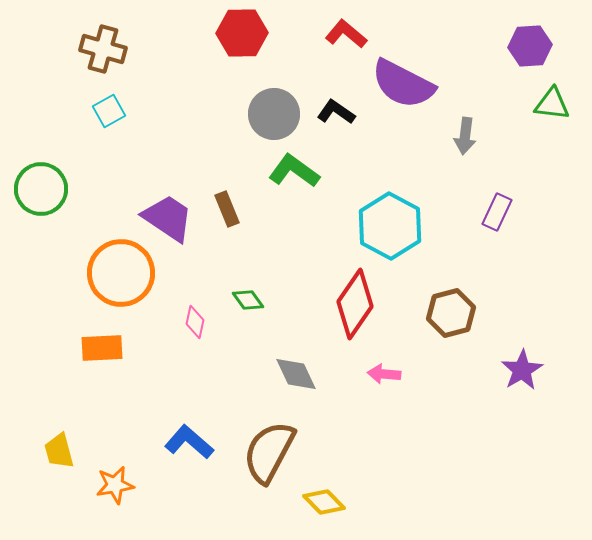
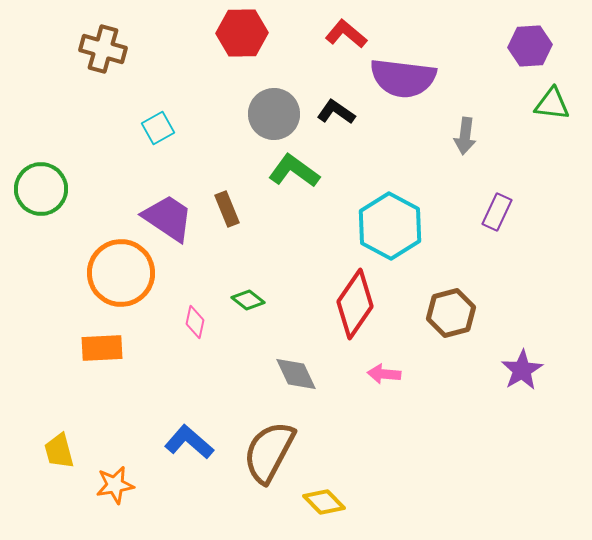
purple semicircle: moved 6 px up; rotated 20 degrees counterclockwise
cyan square: moved 49 px right, 17 px down
green diamond: rotated 16 degrees counterclockwise
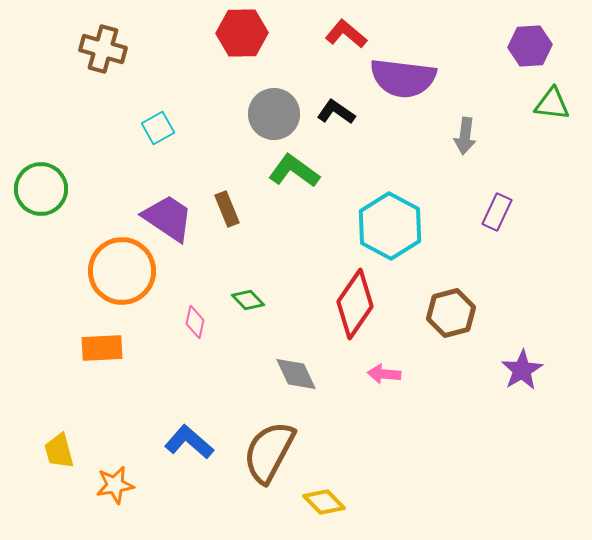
orange circle: moved 1 px right, 2 px up
green diamond: rotated 8 degrees clockwise
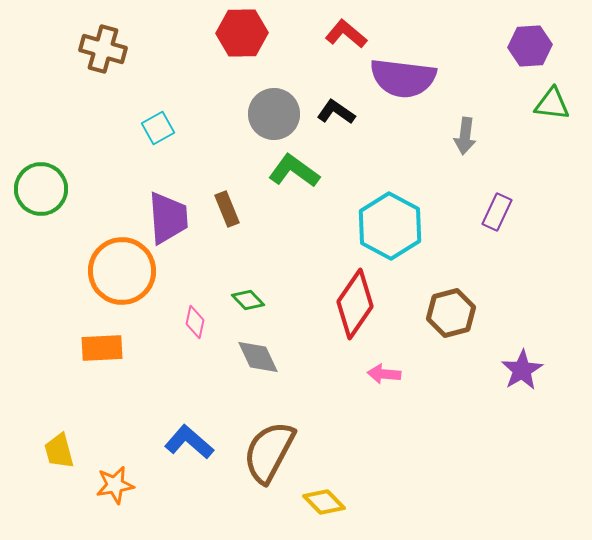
purple trapezoid: rotated 52 degrees clockwise
gray diamond: moved 38 px left, 17 px up
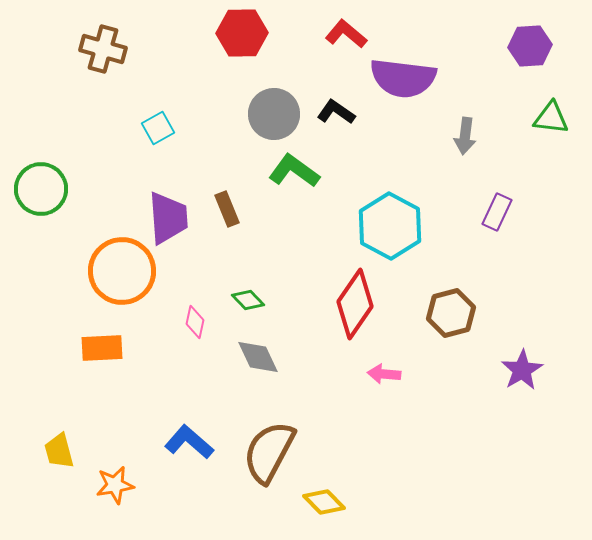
green triangle: moved 1 px left, 14 px down
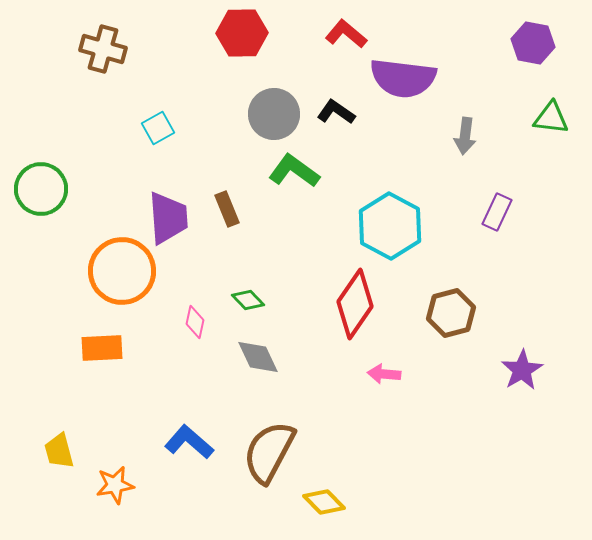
purple hexagon: moved 3 px right, 3 px up; rotated 15 degrees clockwise
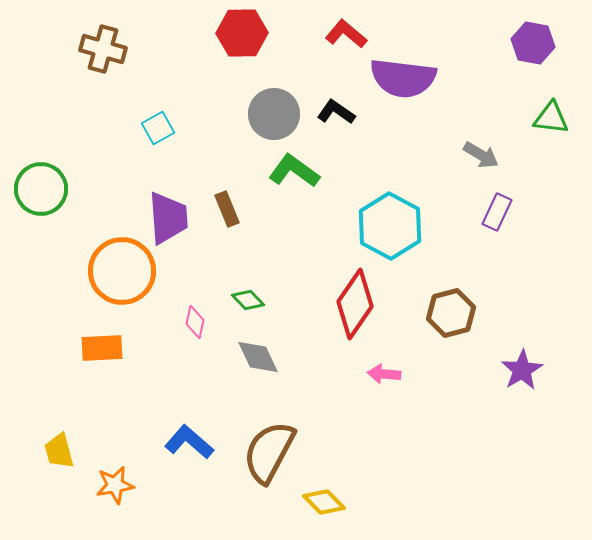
gray arrow: moved 16 px right, 19 px down; rotated 66 degrees counterclockwise
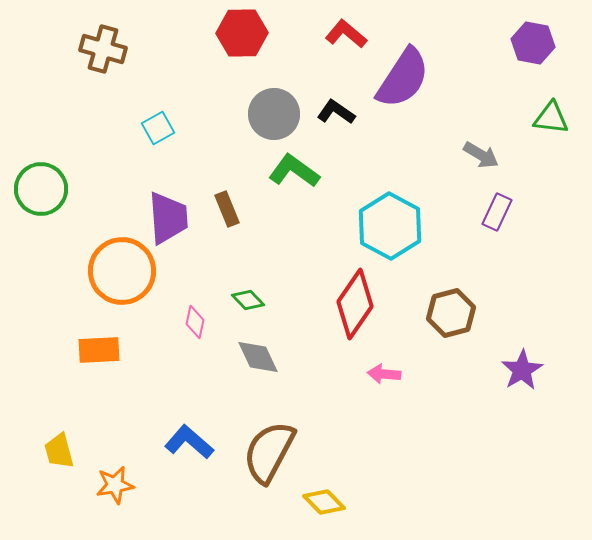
purple semicircle: rotated 64 degrees counterclockwise
orange rectangle: moved 3 px left, 2 px down
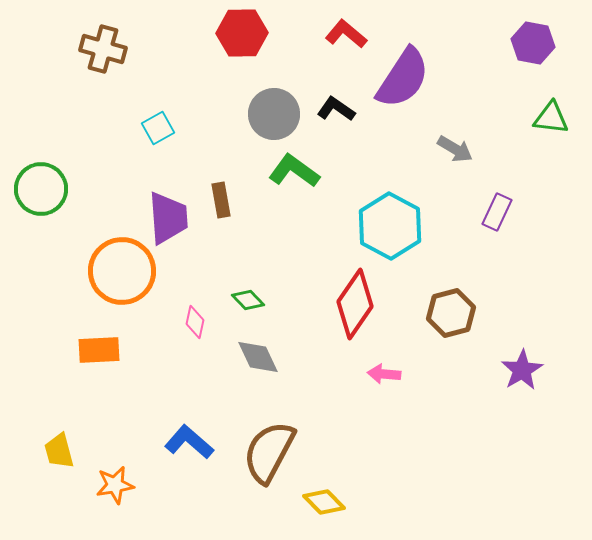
black L-shape: moved 3 px up
gray arrow: moved 26 px left, 6 px up
brown rectangle: moved 6 px left, 9 px up; rotated 12 degrees clockwise
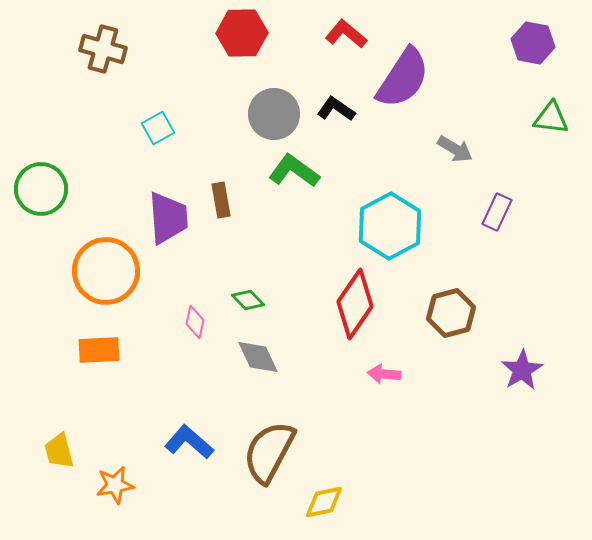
cyan hexagon: rotated 4 degrees clockwise
orange circle: moved 16 px left
yellow diamond: rotated 57 degrees counterclockwise
